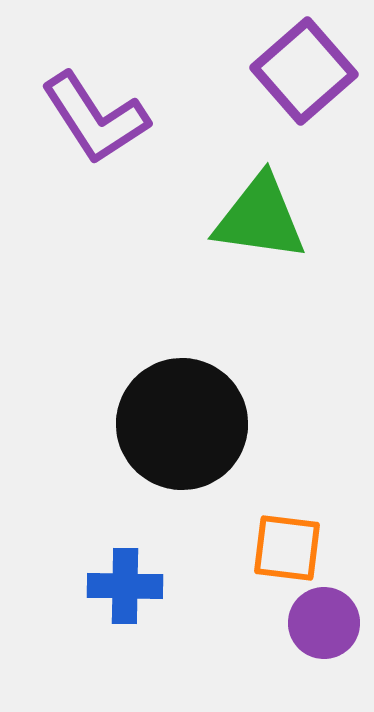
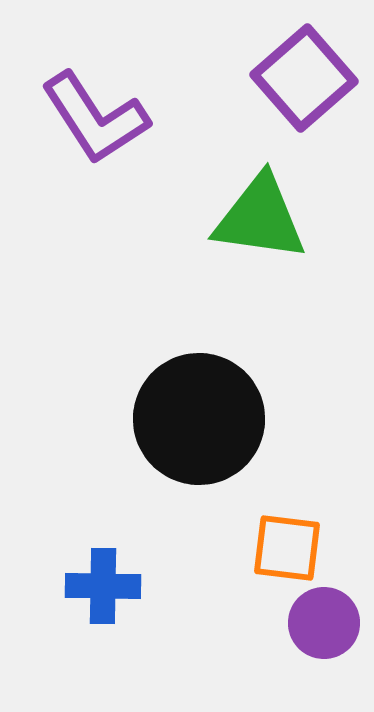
purple square: moved 7 px down
black circle: moved 17 px right, 5 px up
blue cross: moved 22 px left
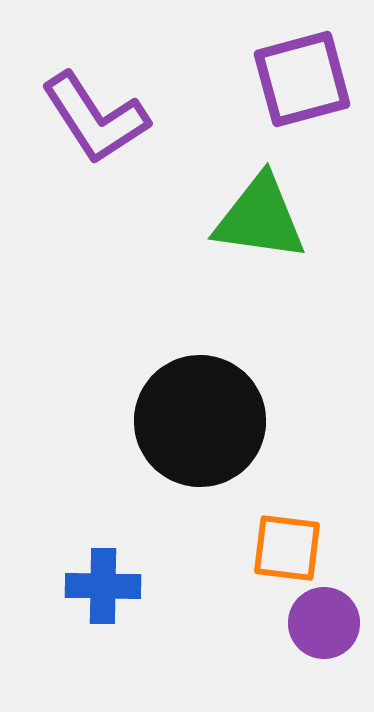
purple square: moved 2 px left, 1 px down; rotated 26 degrees clockwise
black circle: moved 1 px right, 2 px down
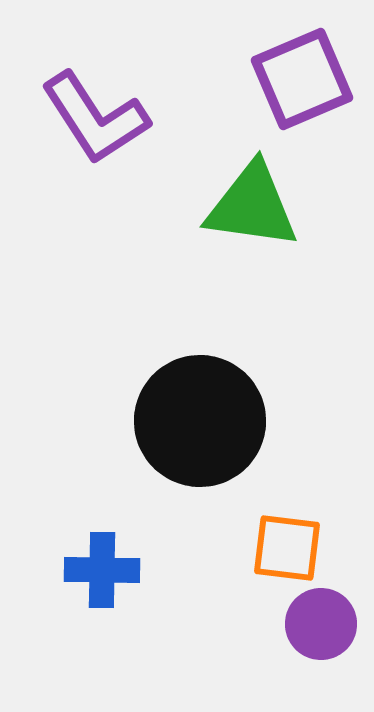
purple square: rotated 8 degrees counterclockwise
green triangle: moved 8 px left, 12 px up
blue cross: moved 1 px left, 16 px up
purple circle: moved 3 px left, 1 px down
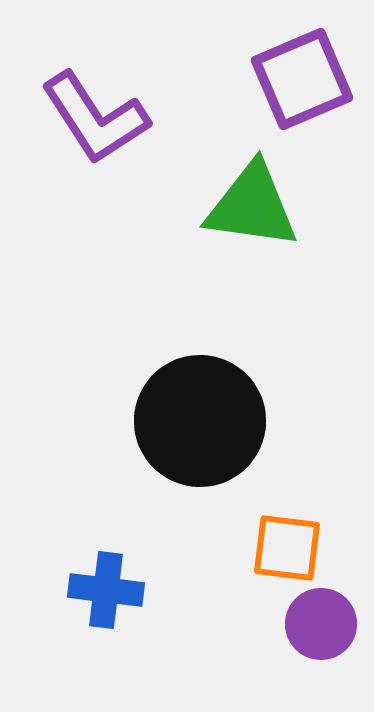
blue cross: moved 4 px right, 20 px down; rotated 6 degrees clockwise
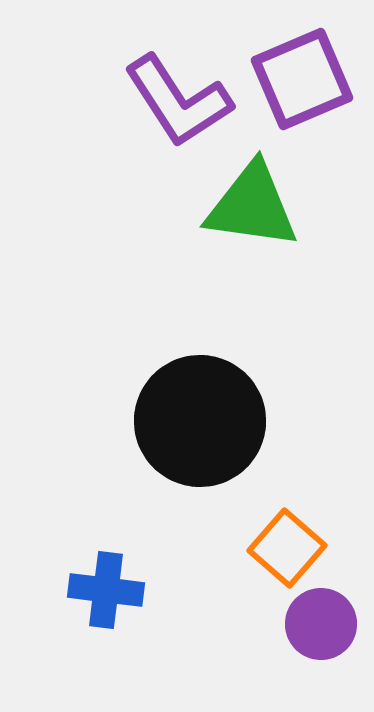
purple L-shape: moved 83 px right, 17 px up
orange square: rotated 34 degrees clockwise
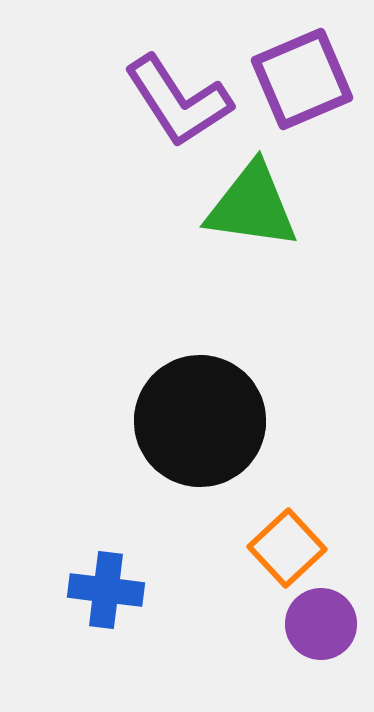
orange square: rotated 6 degrees clockwise
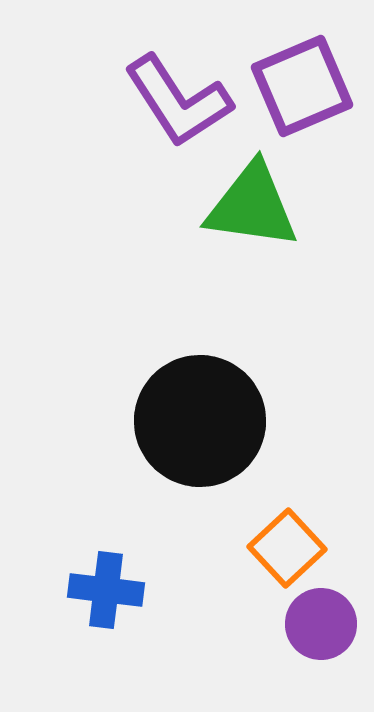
purple square: moved 7 px down
